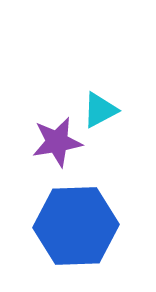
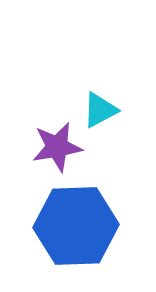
purple star: moved 5 px down
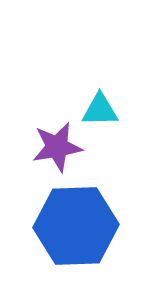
cyan triangle: rotated 27 degrees clockwise
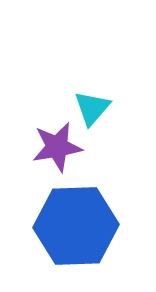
cyan triangle: moved 8 px left, 2 px up; rotated 48 degrees counterclockwise
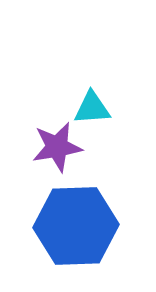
cyan triangle: rotated 45 degrees clockwise
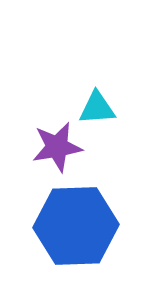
cyan triangle: moved 5 px right
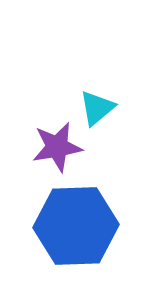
cyan triangle: rotated 36 degrees counterclockwise
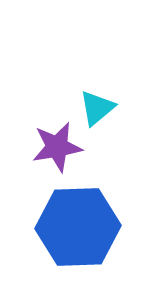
blue hexagon: moved 2 px right, 1 px down
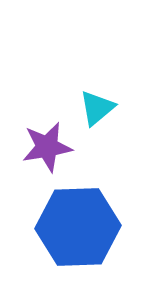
purple star: moved 10 px left
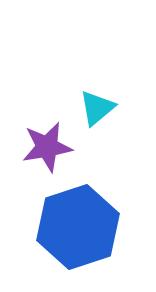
blue hexagon: rotated 16 degrees counterclockwise
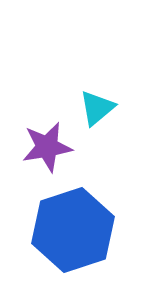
blue hexagon: moved 5 px left, 3 px down
